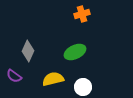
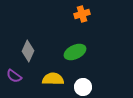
yellow semicircle: rotated 15 degrees clockwise
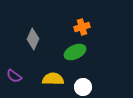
orange cross: moved 13 px down
gray diamond: moved 5 px right, 12 px up
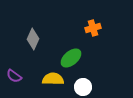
orange cross: moved 11 px right, 1 px down
green ellipse: moved 4 px left, 6 px down; rotated 15 degrees counterclockwise
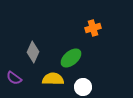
gray diamond: moved 13 px down
purple semicircle: moved 2 px down
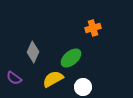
yellow semicircle: rotated 30 degrees counterclockwise
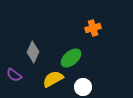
purple semicircle: moved 3 px up
